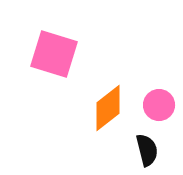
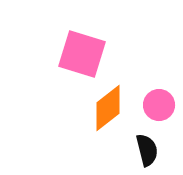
pink square: moved 28 px right
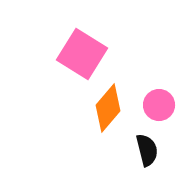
pink square: rotated 15 degrees clockwise
orange diamond: rotated 12 degrees counterclockwise
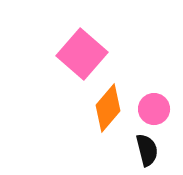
pink square: rotated 9 degrees clockwise
pink circle: moved 5 px left, 4 px down
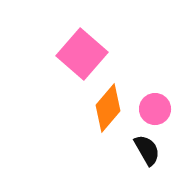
pink circle: moved 1 px right
black semicircle: rotated 16 degrees counterclockwise
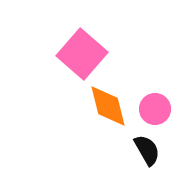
orange diamond: moved 2 px up; rotated 54 degrees counterclockwise
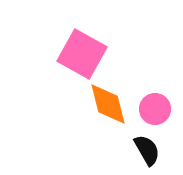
pink square: rotated 12 degrees counterclockwise
orange diamond: moved 2 px up
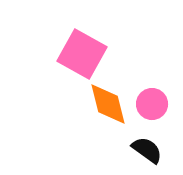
pink circle: moved 3 px left, 5 px up
black semicircle: rotated 24 degrees counterclockwise
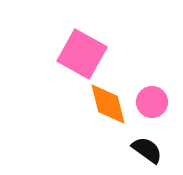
pink circle: moved 2 px up
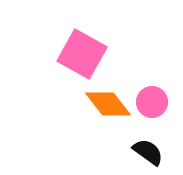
orange diamond: rotated 24 degrees counterclockwise
black semicircle: moved 1 px right, 2 px down
